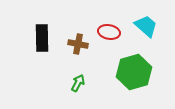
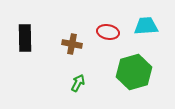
cyan trapezoid: rotated 45 degrees counterclockwise
red ellipse: moved 1 px left
black rectangle: moved 17 px left
brown cross: moved 6 px left
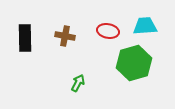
cyan trapezoid: moved 1 px left
red ellipse: moved 1 px up
brown cross: moved 7 px left, 8 px up
green hexagon: moved 9 px up
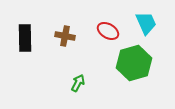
cyan trapezoid: moved 1 px right, 3 px up; rotated 70 degrees clockwise
red ellipse: rotated 20 degrees clockwise
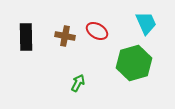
red ellipse: moved 11 px left
black rectangle: moved 1 px right, 1 px up
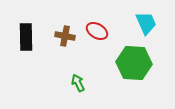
green hexagon: rotated 20 degrees clockwise
green arrow: rotated 54 degrees counterclockwise
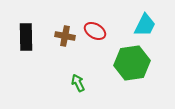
cyan trapezoid: moved 1 px left, 2 px down; rotated 50 degrees clockwise
red ellipse: moved 2 px left
green hexagon: moved 2 px left; rotated 12 degrees counterclockwise
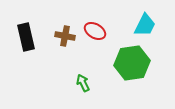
black rectangle: rotated 12 degrees counterclockwise
green arrow: moved 5 px right
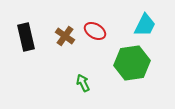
brown cross: rotated 24 degrees clockwise
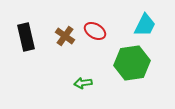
green arrow: rotated 72 degrees counterclockwise
